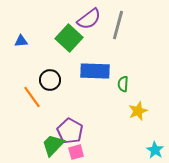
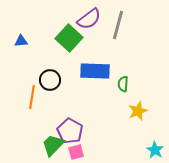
orange line: rotated 45 degrees clockwise
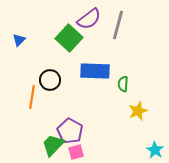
blue triangle: moved 2 px left, 1 px up; rotated 40 degrees counterclockwise
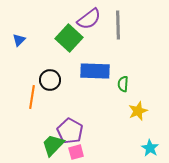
gray line: rotated 16 degrees counterclockwise
cyan star: moved 5 px left, 2 px up
